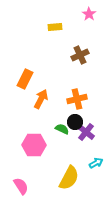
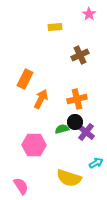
green semicircle: rotated 40 degrees counterclockwise
yellow semicircle: rotated 80 degrees clockwise
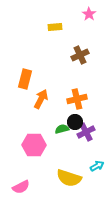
orange rectangle: rotated 12 degrees counterclockwise
purple cross: rotated 24 degrees clockwise
cyan arrow: moved 1 px right, 3 px down
pink semicircle: moved 1 px down; rotated 96 degrees clockwise
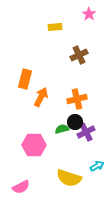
brown cross: moved 1 px left
orange arrow: moved 2 px up
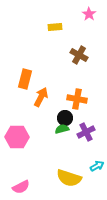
brown cross: rotated 36 degrees counterclockwise
orange cross: rotated 24 degrees clockwise
black circle: moved 10 px left, 4 px up
pink hexagon: moved 17 px left, 8 px up
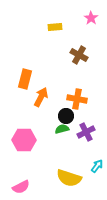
pink star: moved 2 px right, 4 px down
black circle: moved 1 px right, 2 px up
pink hexagon: moved 7 px right, 3 px down
cyan arrow: rotated 24 degrees counterclockwise
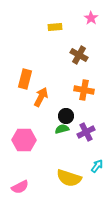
orange cross: moved 7 px right, 9 px up
pink semicircle: moved 1 px left
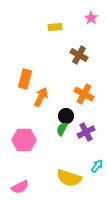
orange cross: moved 4 px down; rotated 18 degrees clockwise
green semicircle: rotated 48 degrees counterclockwise
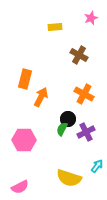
pink star: rotated 16 degrees clockwise
black circle: moved 2 px right, 3 px down
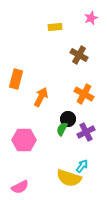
orange rectangle: moved 9 px left
cyan arrow: moved 15 px left
